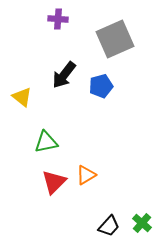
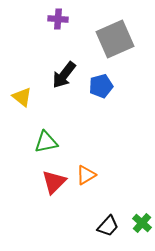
black trapezoid: moved 1 px left
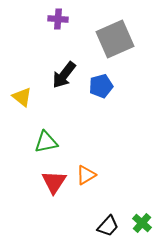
red triangle: rotated 12 degrees counterclockwise
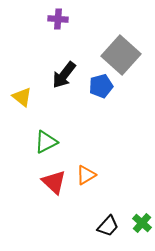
gray square: moved 6 px right, 16 px down; rotated 24 degrees counterclockwise
green triangle: rotated 15 degrees counterclockwise
red triangle: rotated 20 degrees counterclockwise
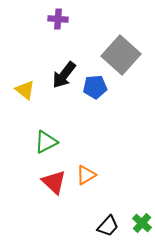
blue pentagon: moved 6 px left, 1 px down; rotated 10 degrees clockwise
yellow triangle: moved 3 px right, 7 px up
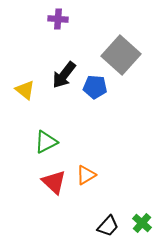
blue pentagon: rotated 10 degrees clockwise
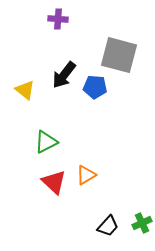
gray square: moved 2 px left; rotated 27 degrees counterclockwise
green cross: rotated 24 degrees clockwise
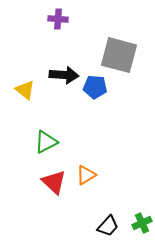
black arrow: rotated 124 degrees counterclockwise
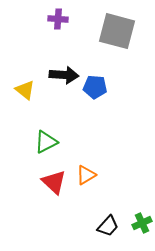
gray square: moved 2 px left, 24 px up
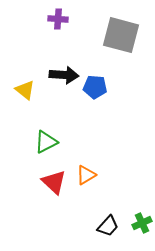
gray square: moved 4 px right, 4 px down
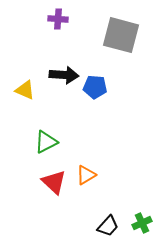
yellow triangle: rotated 15 degrees counterclockwise
